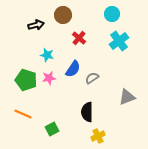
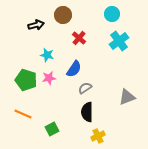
blue semicircle: moved 1 px right
gray semicircle: moved 7 px left, 10 px down
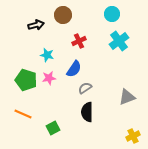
red cross: moved 3 px down; rotated 24 degrees clockwise
green square: moved 1 px right, 1 px up
yellow cross: moved 35 px right
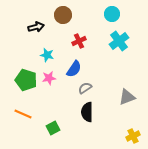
black arrow: moved 2 px down
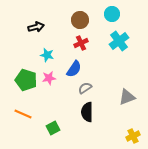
brown circle: moved 17 px right, 5 px down
red cross: moved 2 px right, 2 px down
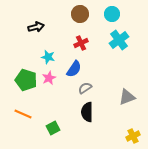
brown circle: moved 6 px up
cyan cross: moved 1 px up
cyan star: moved 1 px right, 2 px down
pink star: rotated 16 degrees counterclockwise
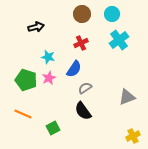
brown circle: moved 2 px right
black semicircle: moved 4 px left, 1 px up; rotated 36 degrees counterclockwise
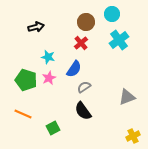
brown circle: moved 4 px right, 8 px down
red cross: rotated 16 degrees counterclockwise
gray semicircle: moved 1 px left, 1 px up
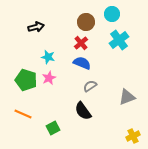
blue semicircle: moved 8 px right, 6 px up; rotated 102 degrees counterclockwise
gray semicircle: moved 6 px right, 1 px up
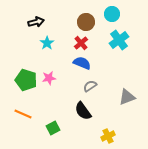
black arrow: moved 5 px up
cyan star: moved 1 px left, 14 px up; rotated 24 degrees clockwise
pink star: rotated 16 degrees clockwise
yellow cross: moved 25 px left
